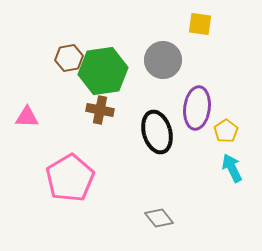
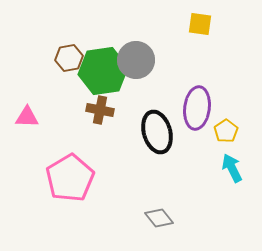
gray circle: moved 27 px left
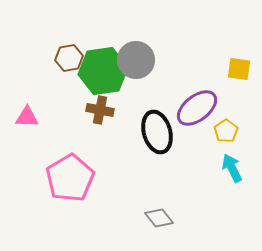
yellow square: moved 39 px right, 45 px down
purple ellipse: rotated 45 degrees clockwise
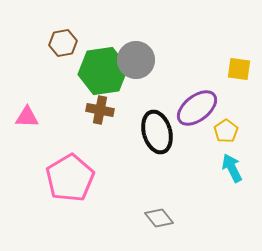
brown hexagon: moved 6 px left, 15 px up
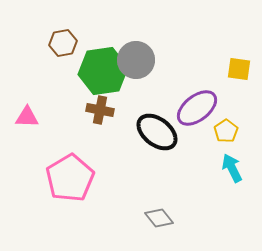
black ellipse: rotated 36 degrees counterclockwise
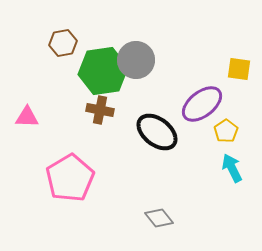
purple ellipse: moved 5 px right, 4 px up
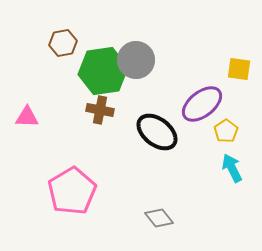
pink pentagon: moved 2 px right, 13 px down
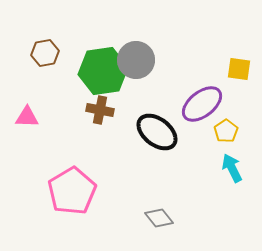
brown hexagon: moved 18 px left, 10 px down
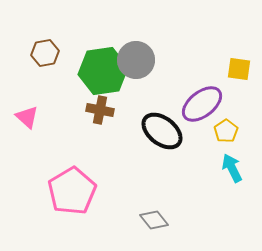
pink triangle: rotated 40 degrees clockwise
black ellipse: moved 5 px right, 1 px up
gray diamond: moved 5 px left, 2 px down
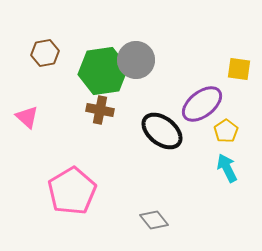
cyan arrow: moved 5 px left
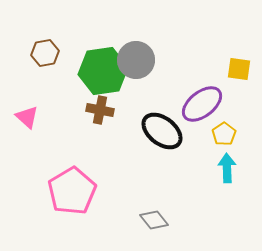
yellow pentagon: moved 2 px left, 3 px down
cyan arrow: rotated 24 degrees clockwise
